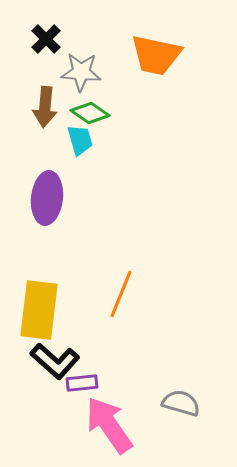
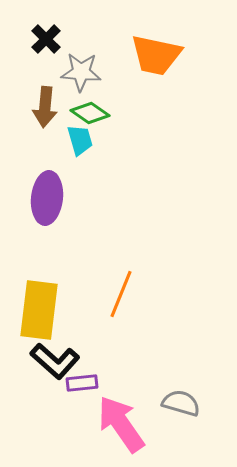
pink arrow: moved 12 px right, 1 px up
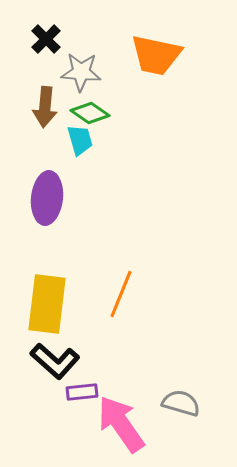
yellow rectangle: moved 8 px right, 6 px up
purple rectangle: moved 9 px down
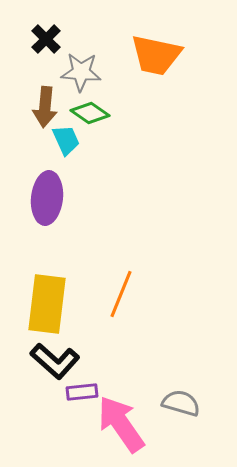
cyan trapezoid: moved 14 px left; rotated 8 degrees counterclockwise
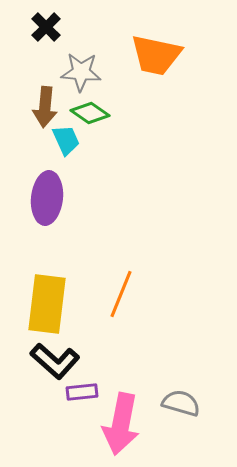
black cross: moved 12 px up
pink arrow: rotated 134 degrees counterclockwise
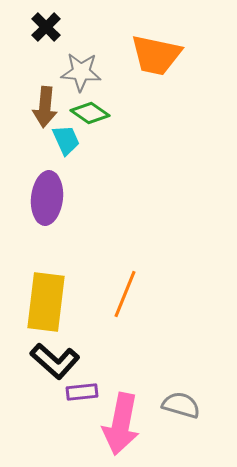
orange line: moved 4 px right
yellow rectangle: moved 1 px left, 2 px up
gray semicircle: moved 2 px down
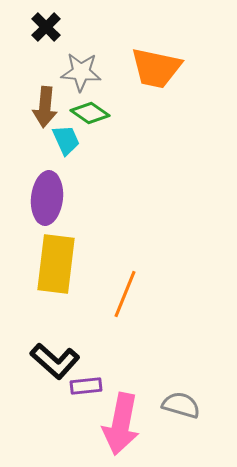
orange trapezoid: moved 13 px down
yellow rectangle: moved 10 px right, 38 px up
purple rectangle: moved 4 px right, 6 px up
